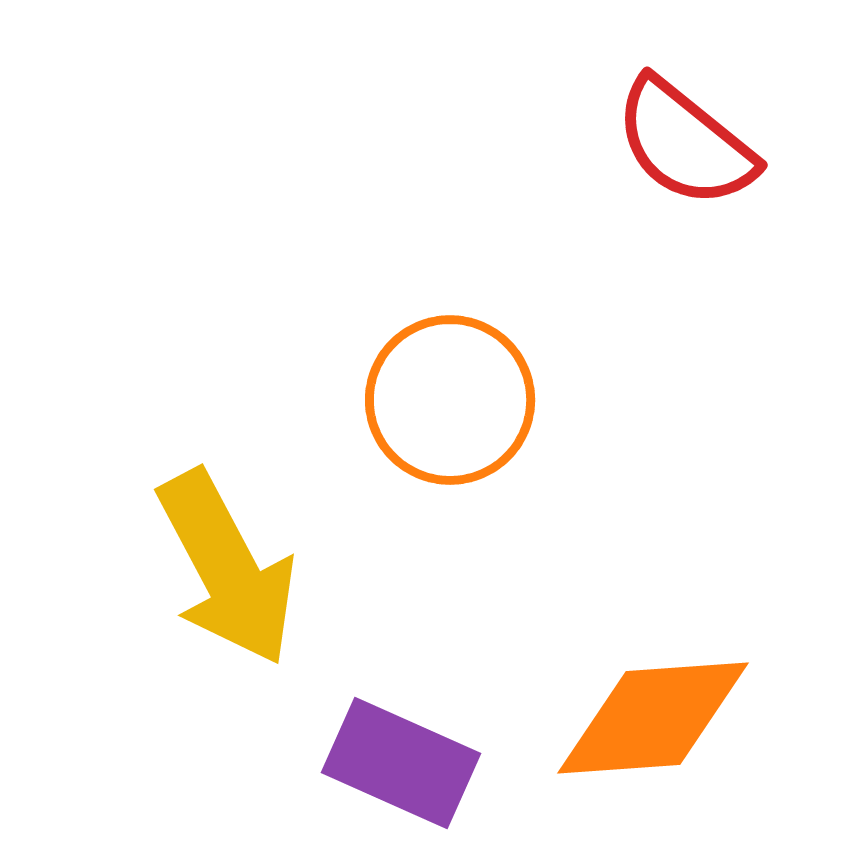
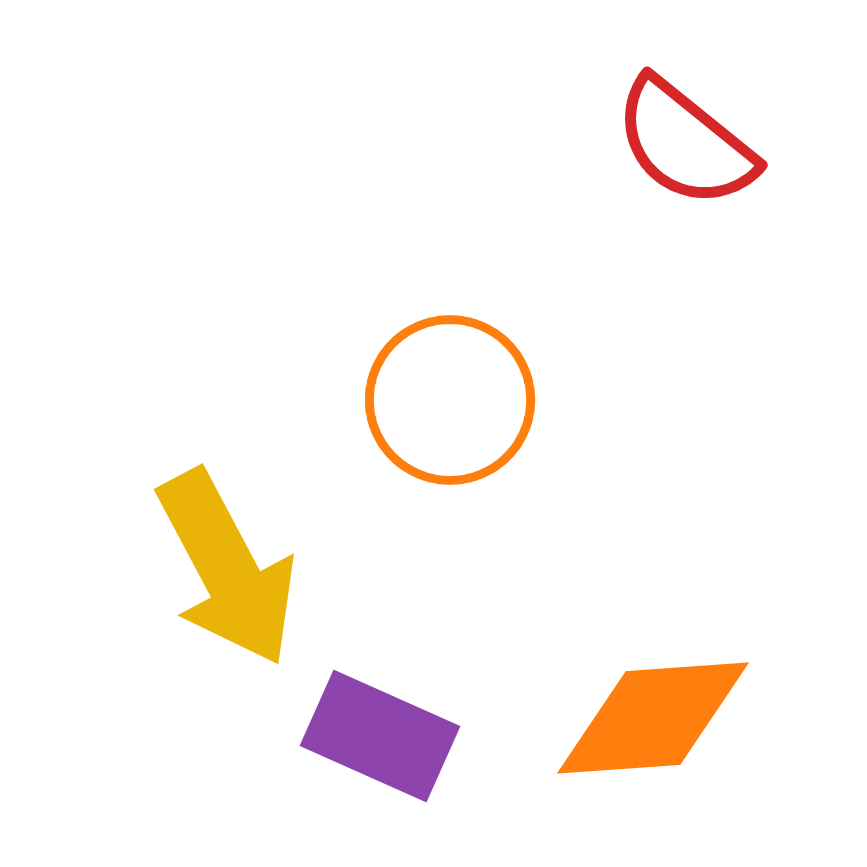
purple rectangle: moved 21 px left, 27 px up
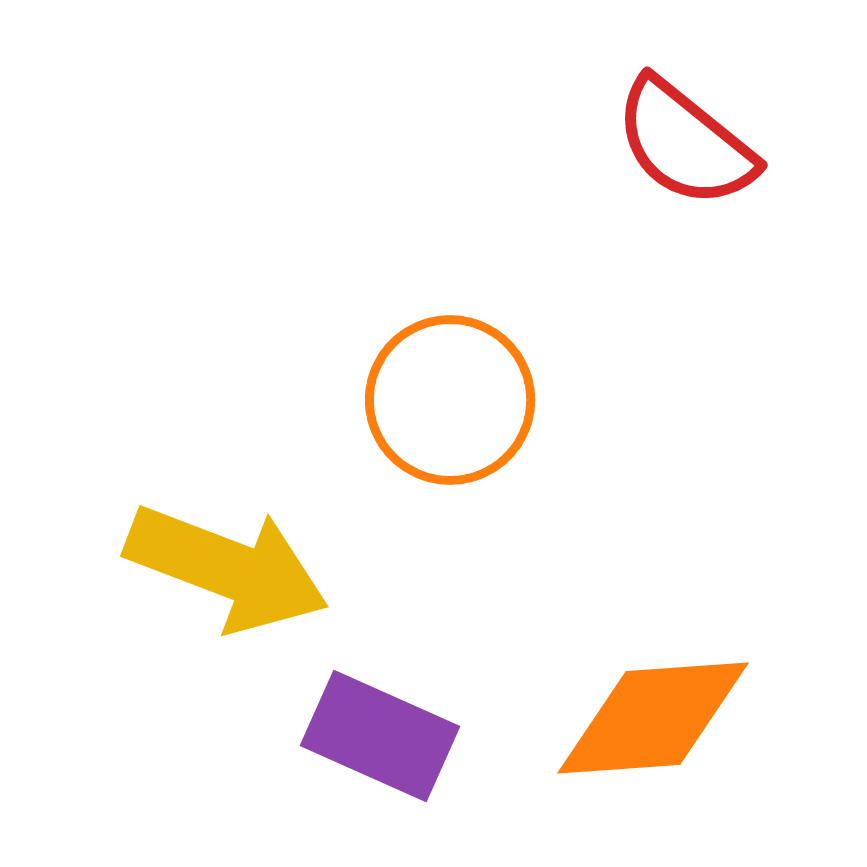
yellow arrow: rotated 41 degrees counterclockwise
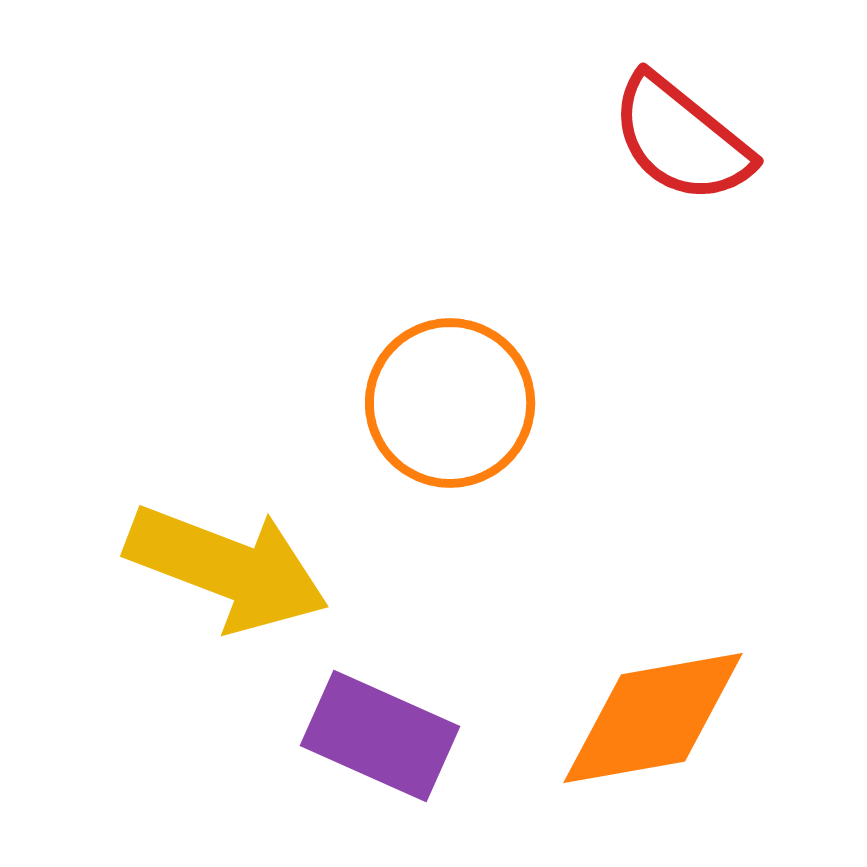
red semicircle: moved 4 px left, 4 px up
orange circle: moved 3 px down
orange diamond: rotated 6 degrees counterclockwise
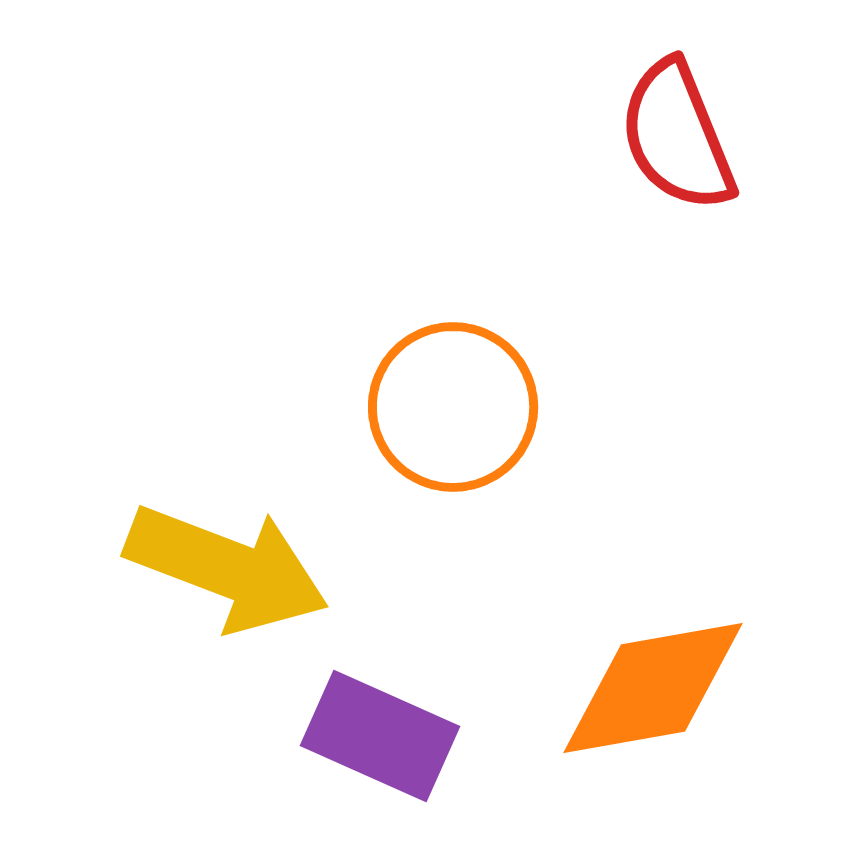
red semicircle: moved 4 px left, 3 px up; rotated 29 degrees clockwise
orange circle: moved 3 px right, 4 px down
orange diamond: moved 30 px up
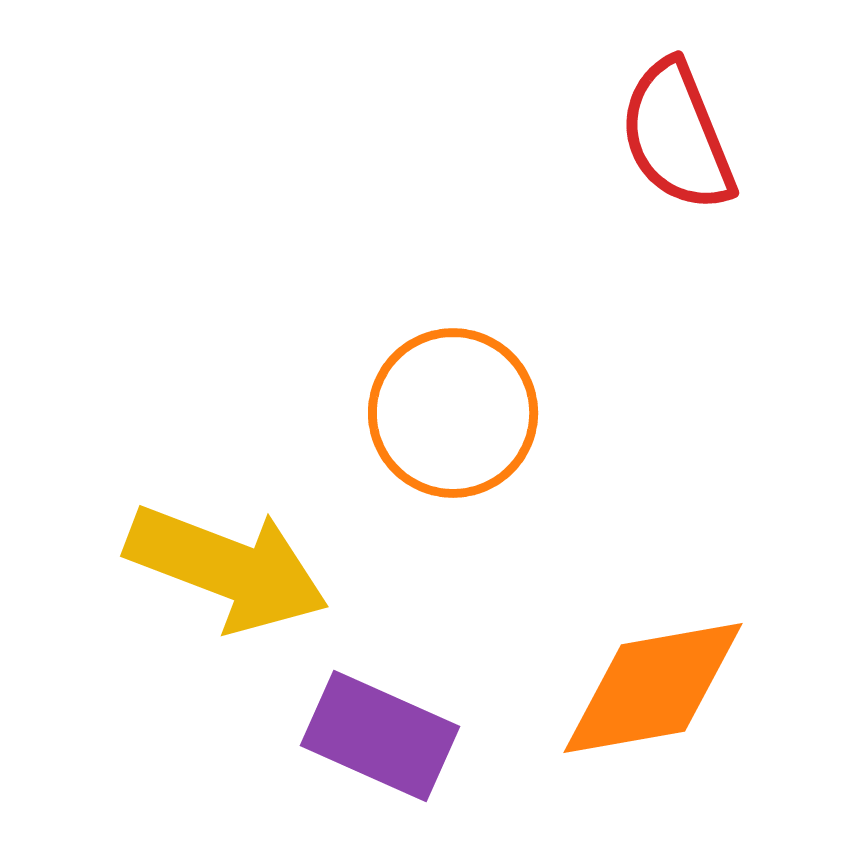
orange circle: moved 6 px down
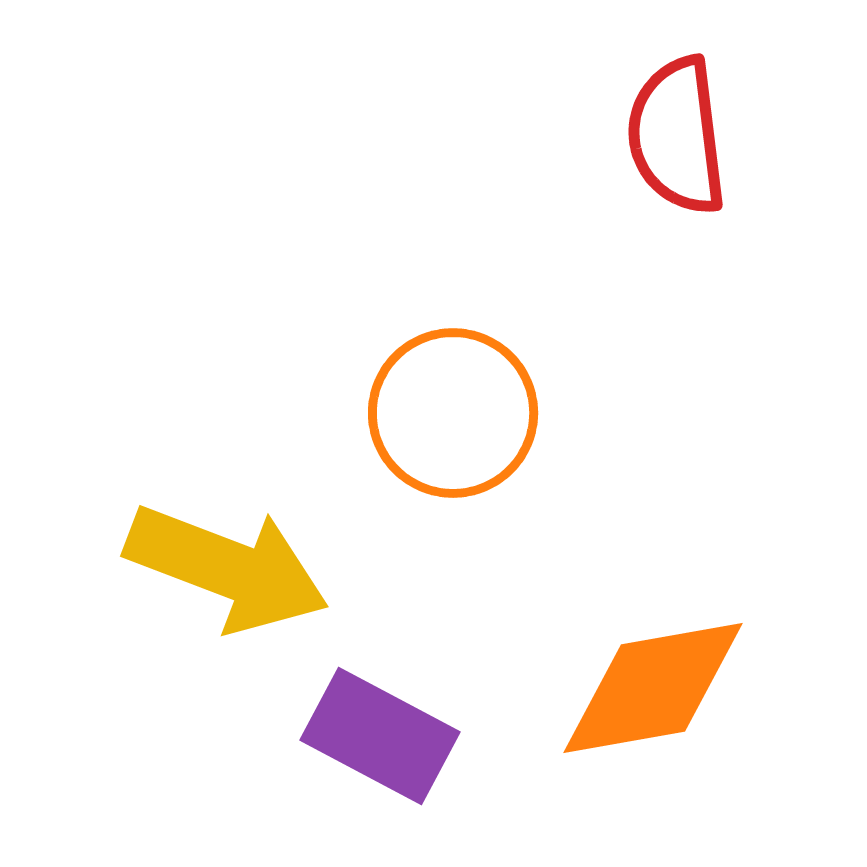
red semicircle: rotated 15 degrees clockwise
purple rectangle: rotated 4 degrees clockwise
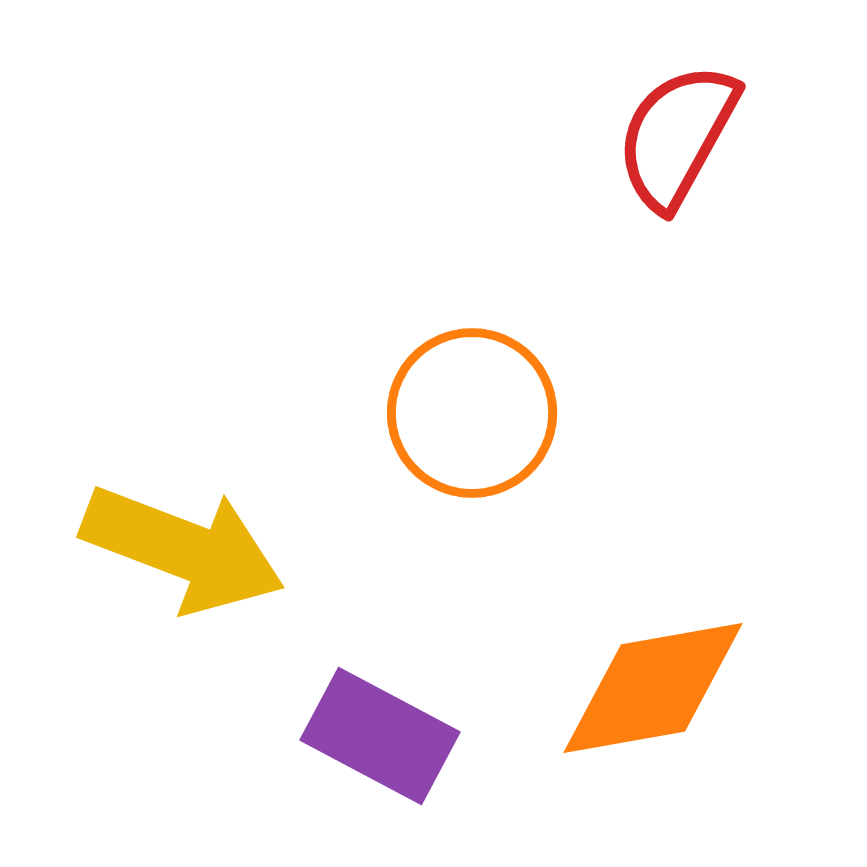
red semicircle: rotated 36 degrees clockwise
orange circle: moved 19 px right
yellow arrow: moved 44 px left, 19 px up
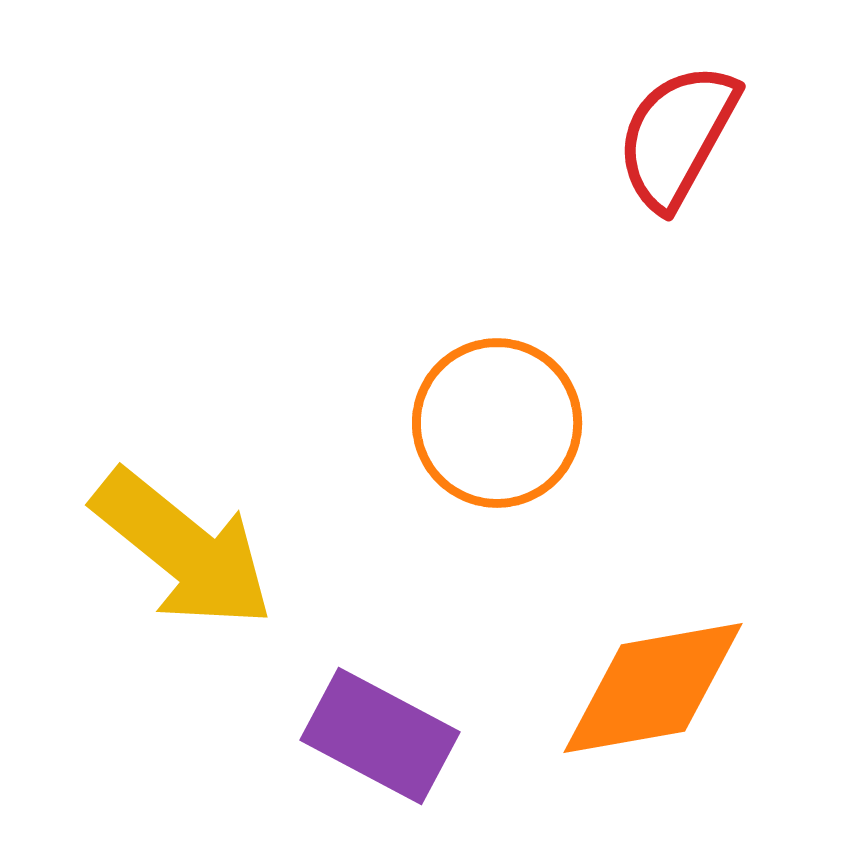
orange circle: moved 25 px right, 10 px down
yellow arrow: rotated 18 degrees clockwise
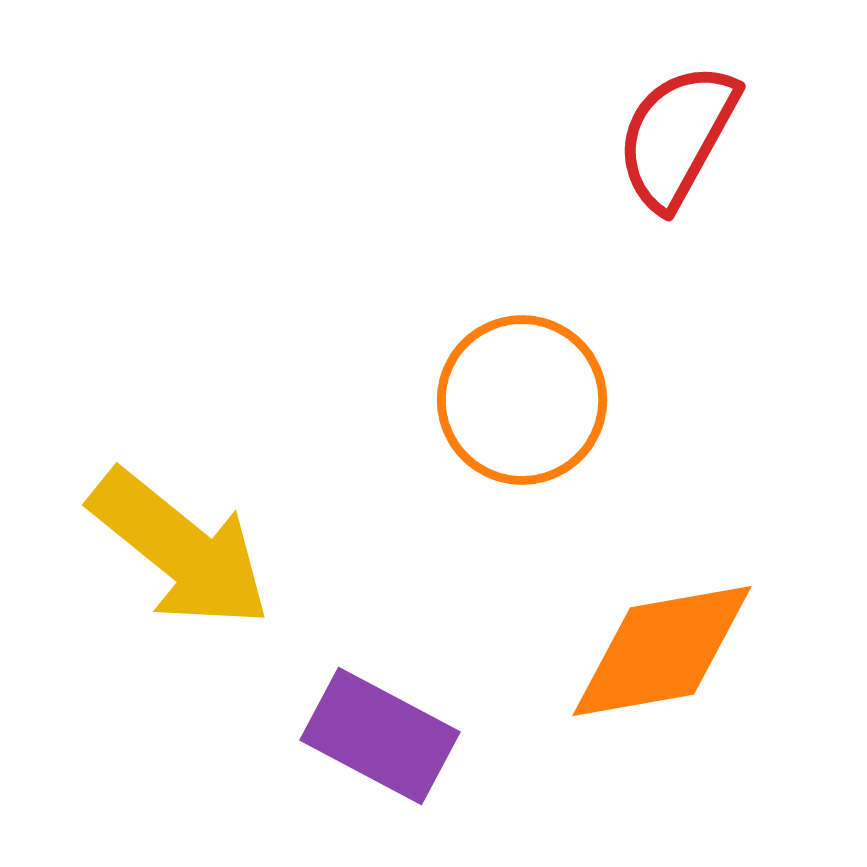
orange circle: moved 25 px right, 23 px up
yellow arrow: moved 3 px left
orange diamond: moved 9 px right, 37 px up
